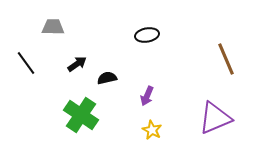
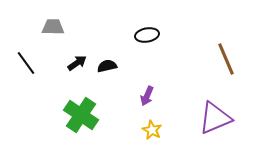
black arrow: moved 1 px up
black semicircle: moved 12 px up
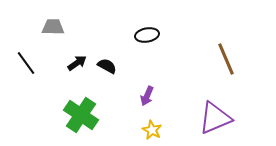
black semicircle: rotated 42 degrees clockwise
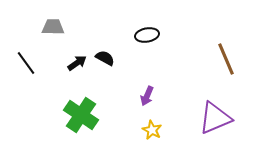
black semicircle: moved 2 px left, 8 px up
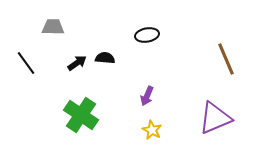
black semicircle: rotated 24 degrees counterclockwise
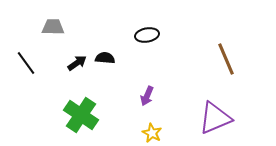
yellow star: moved 3 px down
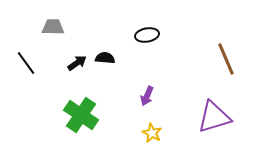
purple triangle: moved 1 px left, 1 px up; rotated 6 degrees clockwise
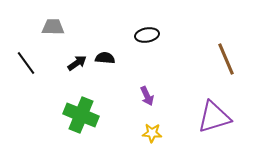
purple arrow: rotated 48 degrees counterclockwise
green cross: rotated 12 degrees counterclockwise
yellow star: rotated 24 degrees counterclockwise
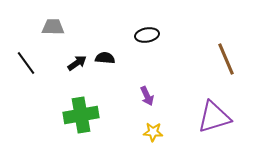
green cross: rotated 32 degrees counterclockwise
yellow star: moved 1 px right, 1 px up
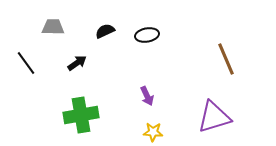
black semicircle: moved 27 px up; rotated 30 degrees counterclockwise
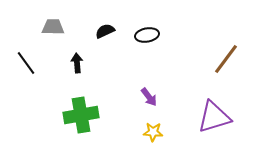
brown line: rotated 60 degrees clockwise
black arrow: rotated 60 degrees counterclockwise
purple arrow: moved 2 px right, 1 px down; rotated 12 degrees counterclockwise
